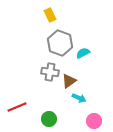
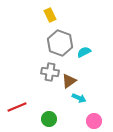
cyan semicircle: moved 1 px right, 1 px up
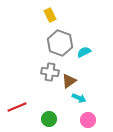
pink circle: moved 6 px left, 1 px up
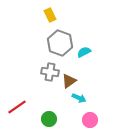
red line: rotated 12 degrees counterclockwise
pink circle: moved 2 px right
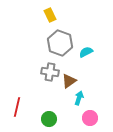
cyan semicircle: moved 2 px right
cyan arrow: rotated 96 degrees counterclockwise
red line: rotated 42 degrees counterclockwise
pink circle: moved 2 px up
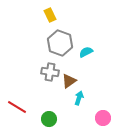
red line: rotated 72 degrees counterclockwise
pink circle: moved 13 px right
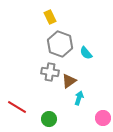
yellow rectangle: moved 2 px down
gray hexagon: moved 1 px down
cyan semicircle: moved 1 px down; rotated 104 degrees counterclockwise
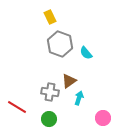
gray cross: moved 20 px down
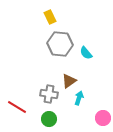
gray hexagon: rotated 15 degrees counterclockwise
gray cross: moved 1 px left, 2 px down
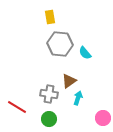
yellow rectangle: rotated 16 degrees clockwise
cyan semicircle: moved 1 px left
cyan arrow: moved 1 px left
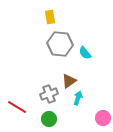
gray cross: rotated 30 degrees counterclockwise
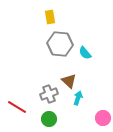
brown triangle: rotated 42 degrees counterclockwise
